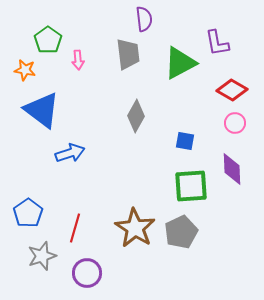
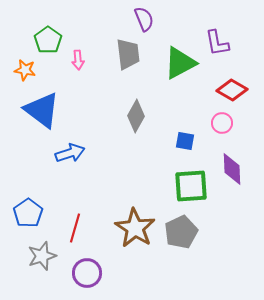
purple semicircle: rotated 15 degrees counterclockwise
pink circle: moved 13 px left
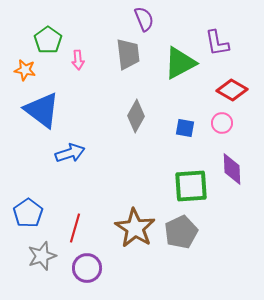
blue square: moved 13 px up
purple circle: moved 5 px up
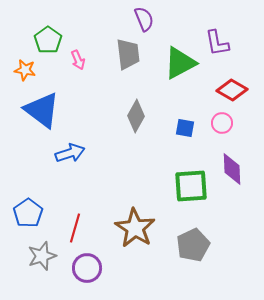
pink arrow: rotated 18 degrees counterclockwise
gray pentagon: moved 12 px right, 13 px down
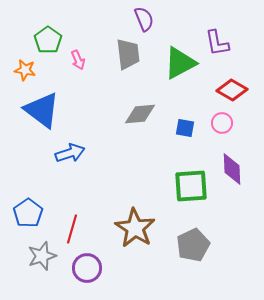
gray diamond: moved 4 px right, 2 px up; rotated 56 degrees clockwise
red line: moved 3 px left, 1 px down
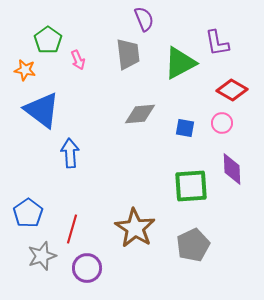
blue arrow: rotated 76 degrees counterclockwise
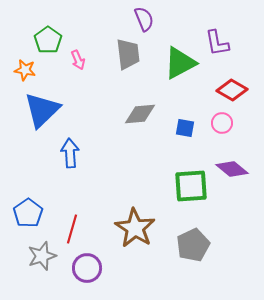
blue triangle: rotated 39 degrees clockwise
purple diamond: rotated 48 degrees counterclockwise
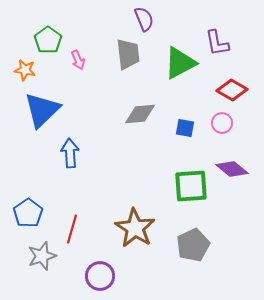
purple circle: moved 13 px right, 8 px down
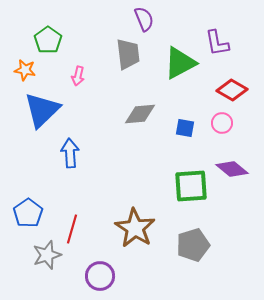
pink arrow: moved 16 px down; rotated 36 degrees clockwise
gray pentagon: rotated 8 degrees clockwise
gray star: moved 5 px right, 1 px up
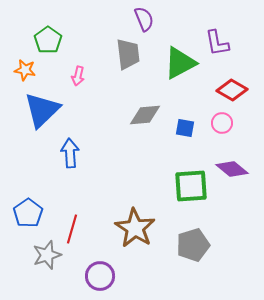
gray diamond: moved 5 px right, 1 px down
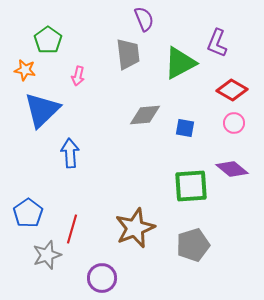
purple L-shape: rotated 32 degrees clockwise
pink circle: moved 12 px right
brown star: rotated 18 degrees clockwise
purple circle: moved 2 px right, 2 px down
